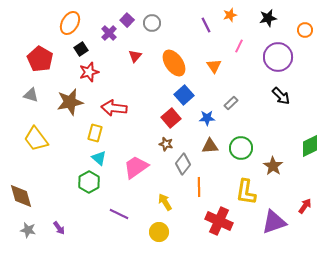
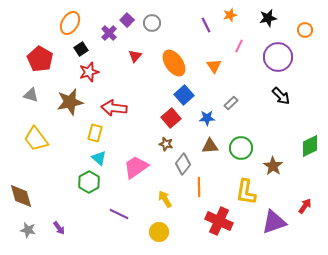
yellow arrow at (165, 202): moved 3 px up
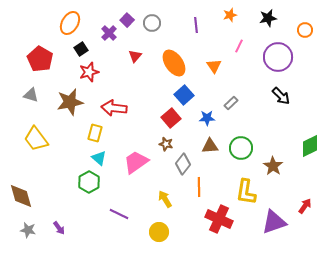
purple line at (206, 25): moved 10 px left; rotated 21 degrees clockwise
pink trapezoid at (136, 167): moved 5 px up
red cross at (219, 221): moved 2 px up
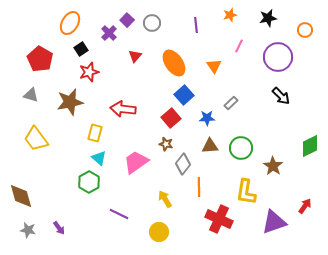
red arrow at (114, 108): moved 9 px right, 1 px down
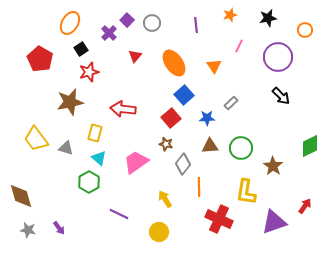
gray triangle at (31, 95): moved 35 px right, 53 px down
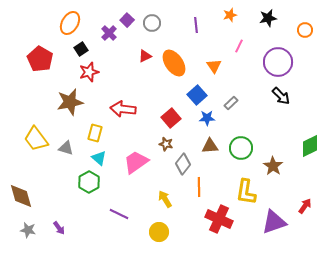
red triangle at (135, 56): moved 10 px right; rotated 24 degrees clockwise
purple circle at (278, 57): moved 5 px down
blue square at (184, 95): moved 13 px right
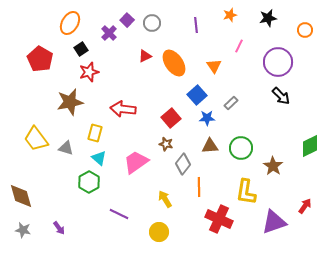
gray star at (28, 230): moved 5 px left
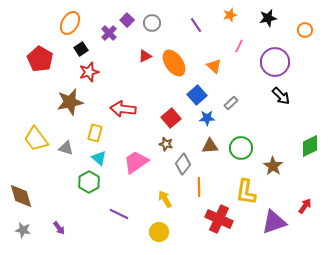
purple line at (196, 25): rotated 28 degrees counterclockwise
purple circle at (278, 62): moved 3 px left
orange triangle at (214, 66): rotated 14 degrees counterclockwise
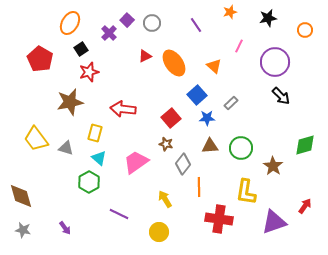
orange star at (230, 15): moved 3 px up
green diamond at (310, 146): moved 5 px left, 1 px up; rotated 10 degrees clockwise
red cross at (219, 219): rotated 16 degrees counterclockwise
purple arrow at (59, 228): moved 6 px right
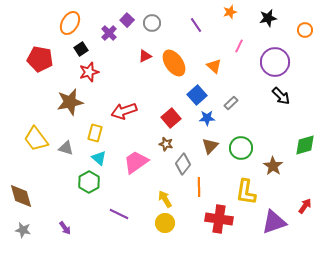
red pentagon at (40, 59): rotated 20 degrees counterclockwise
red arrow at (123, 109): moved 1 px right, 2 px down; rotated 25 degrees counterclockwise
brown triangle at (210, 146): rotated 42 degrees counterclockwise
yellow circle at (159, 232): moved 6 px right, 9 px up
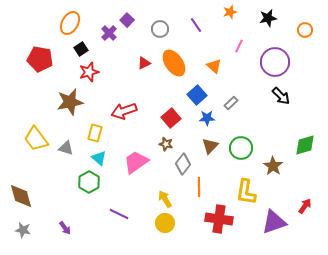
gray circle at (152, 23): moved 8 px right, 6 px down
red triangle at (145, 56): moved 1 px left, 7 px down
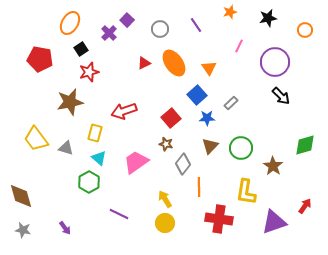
orange triangle at (214, 66): moved 5 px left, 2 px down; rotated 14 degrees clockwise
